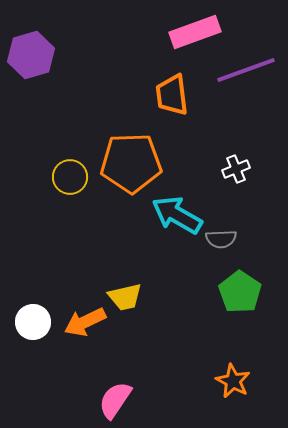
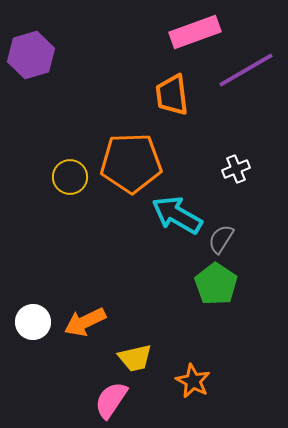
purple line: rotated 10 degrees counterclockwise
gray semicircle: rotated 124 degrees clockwise
green pentagon: moved 24 px left, 8 px up
yellow trapezoid: moved 10 px right, 61 px down
orange star: moved 40 px left
pink semicircle: moved 4 px left
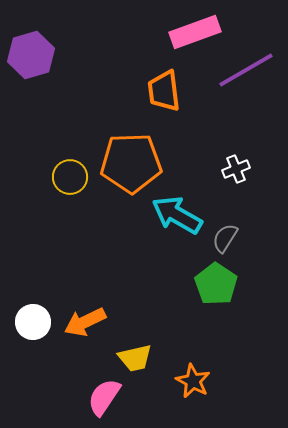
orange trapezoid: moved 8 px left, 4 px up
gray semicircle: moved 4 px right, 1 px up
pink semicircle: moved 7 px left, 3 px up
